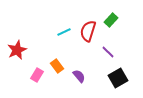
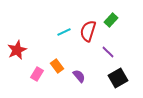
pink rectangle: moved 1 px up
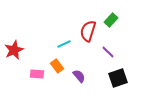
cyan line: moved 12 px down
red star: moved 3 px left
pink rectangle: rotated 64 degrees clockwise
black square: rotated 12 degrees clockwise
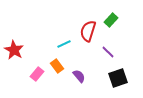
red star: rotated 18 degrees counterclockwise
pink rectangle: rotated 56 degrees counterclockwise
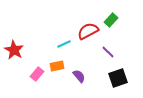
red semicircle: rotated 45 degrees clockwise
orange rectangle: rotated 64 degrees counterclockwise
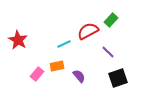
red star: moved 4 px right, 10 px up
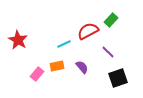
purple semicircle: moved 3 px right, 9 px up
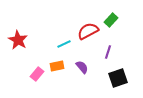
purple line: rotated 64 degrees clockwise
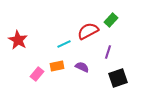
purple semicircle: rotated 24 degrees counterclockwise
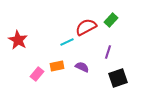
red semicircle: moved 2 px left, 4 px up
cyan line: moved 3 px right, 2 px up
